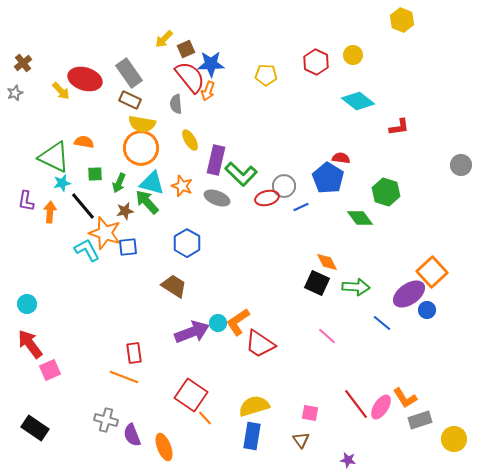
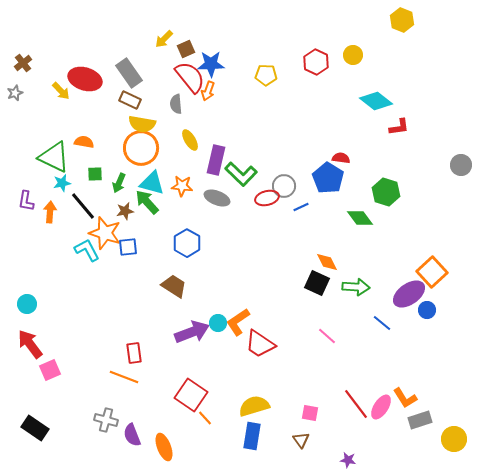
cyan diamond at (358, 101): moved 18 px right
orange star at (182, 186): rotated 15 degrees counterclockwise
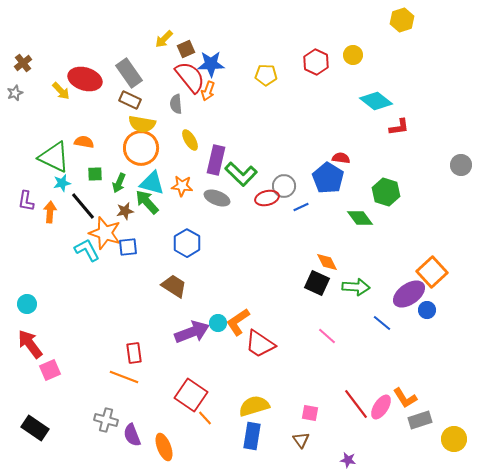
yellow hexagon at (402, 20): rotated 20 degrees clockwise
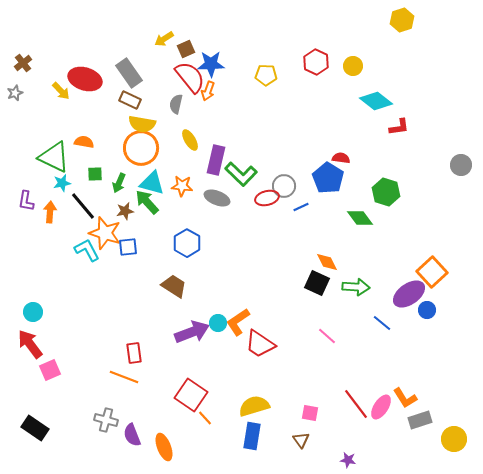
yellow arrow at (164, 39): rotated 12 degrees clockwise
yellow circle at (353, 55): moved 11 px down
gray semicircle at (176, 104): rotated 18 degrees clockwise
cyan circle at (27, 304): moved 6 px right, 8 px down
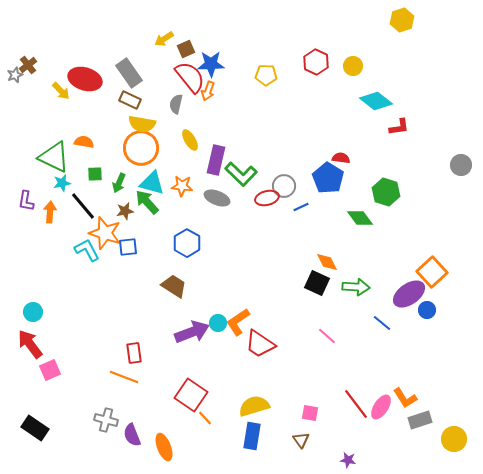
brown cross at (23, 63): moved 5 px right, 2 px down
gray star at (15, 93): moved 18 px up
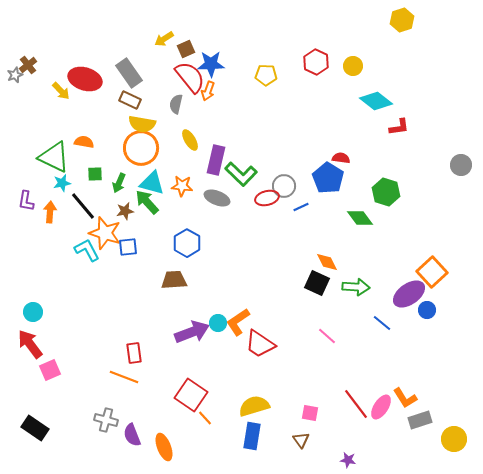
brown trapezoid at (174, 286): moved 6 px up; rotated 36 degrees counterclockwise
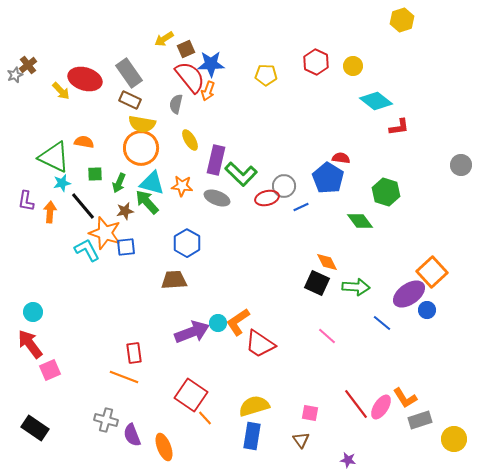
green diamond at (360, 218): moved 3 px down
blue square at (128, 247): moved 2 px left
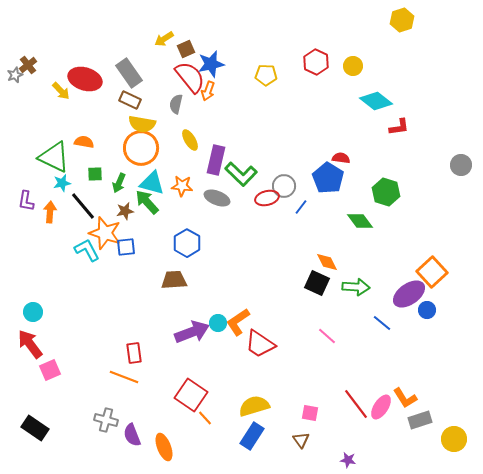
blue star at (211, 64): rotated 12 degrees counterclockwise
blue line at (301, 207): rotated 28 degrees counterclockwise
blue rectangle at (252, 436): rotated 24 degrees clockwise
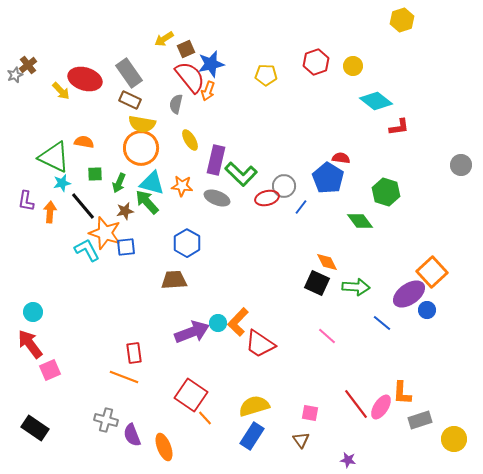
red hexagon at (316, 62): rotated 15 degrees clockwise
orange L-shape at (238, 322): rotated 12 degrees counterclockwise
orange L-shape at (405, 398): moved 3 px left, 5 px up; rotated 35 degrees clockwise
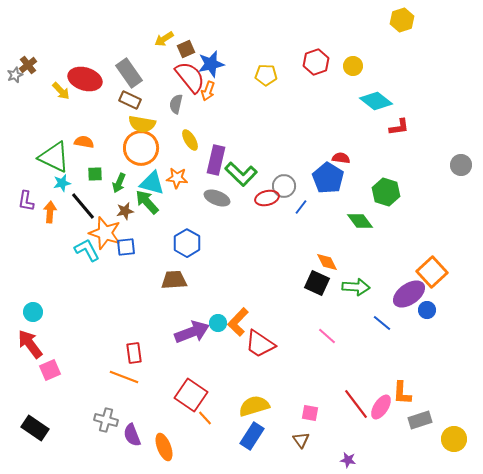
orange star at (182, 186): moved 5 px left, 8 px up
